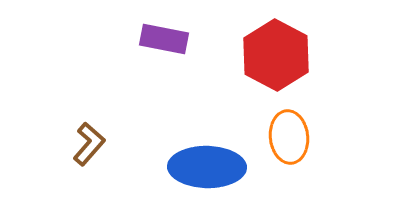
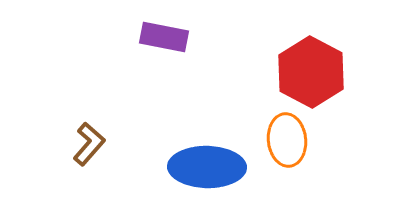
purple rectangle: moved 2 px up
red hexagon: moved 35 px right, 17 px down
orange ellipse: moved 2 px left, 3 px down
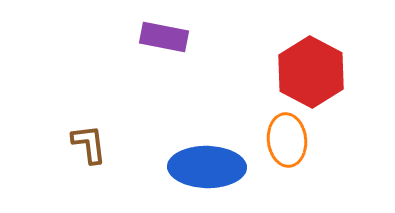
brown L-shape: rotated 48 degrees counterclockwise
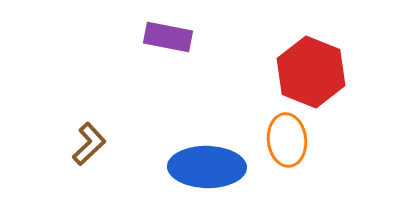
purple rectangle: moved 4 px right
red hexagon: rotated 6 degrees counterclockwise
brown L-shape: rotated 54 degrees clockwise
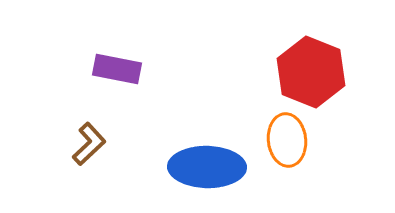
purple rectangle: moved 51 px left, 32 px down
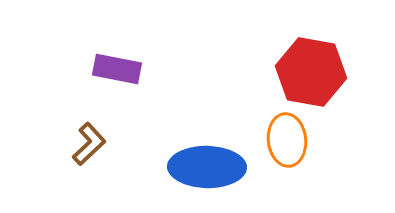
red hexagon: rotated 12 degrees counterclockwise
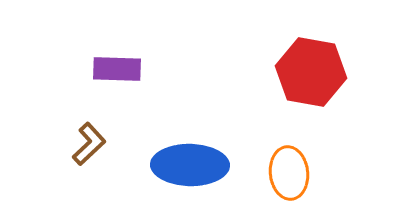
purple rectangle: rotated 9 degrees counterclockwise
orange ellipse: moved 2 px right, 33 px down
blue ellipse: moved 17 px left, 2 px up
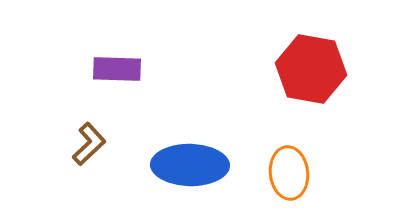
red hexagon: moved 3 px up
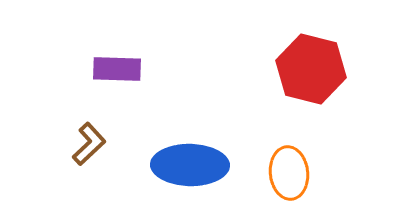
red hexagon: rotated 4 degrees clockwise
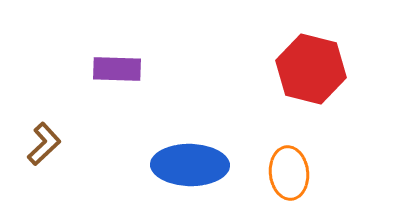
brown L-shape: moved 45 px left
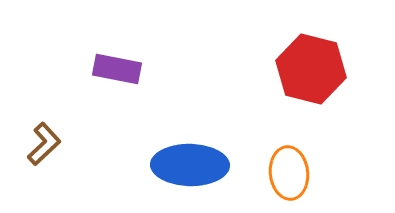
purple rectangle: rotated 9 degrees clockwise
